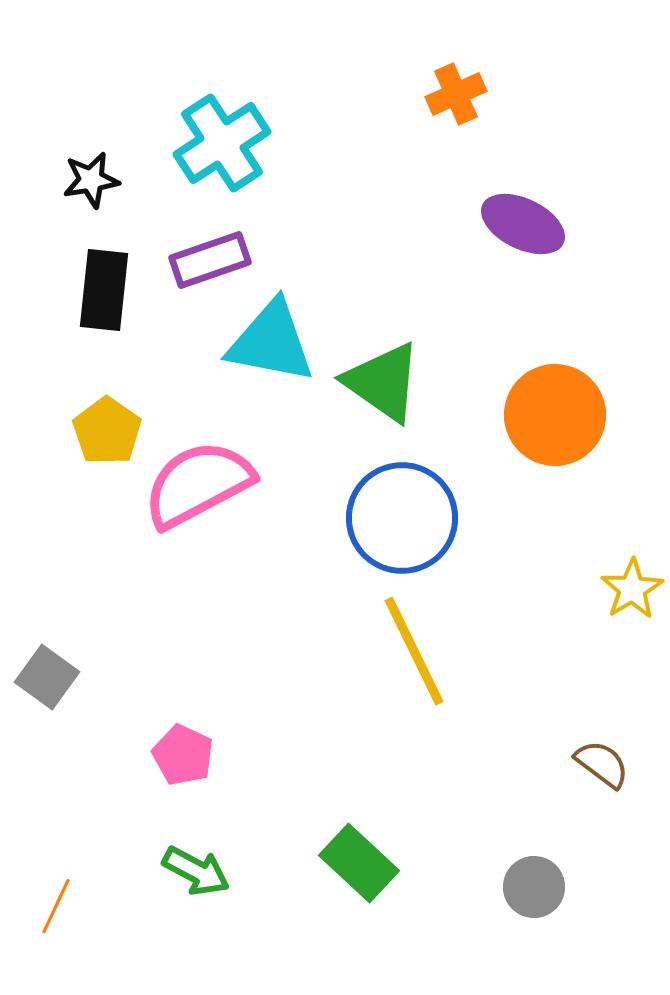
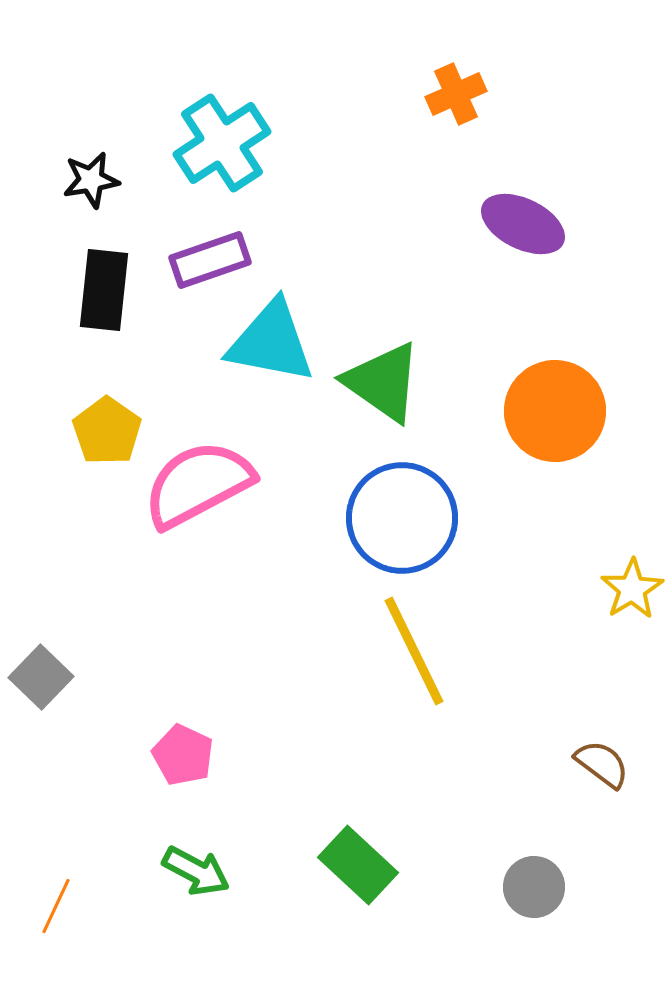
orange circle: moved 4 px up
gray square: moved 6 px left; rotated 8 degrees clockwise
green rectangle: moved 1 px left, 2 px down
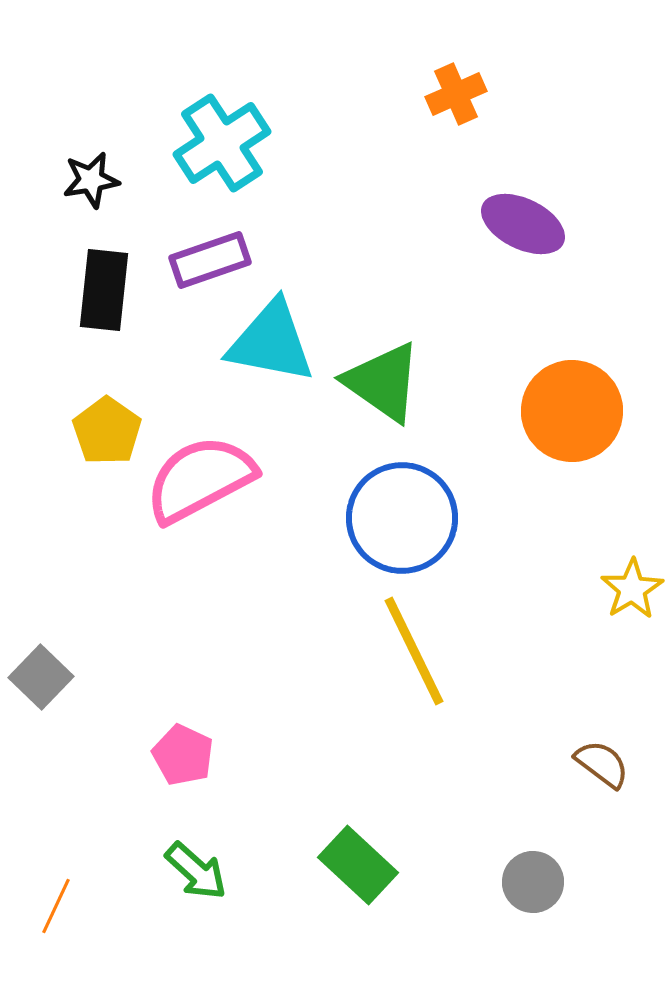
orange circle: moved 17 px right
pink semicircle: moved 2 px right, 5 px up
green arrow: rotated 14 degrees clockwise
gray circle: moved 1 px left, 5 px up
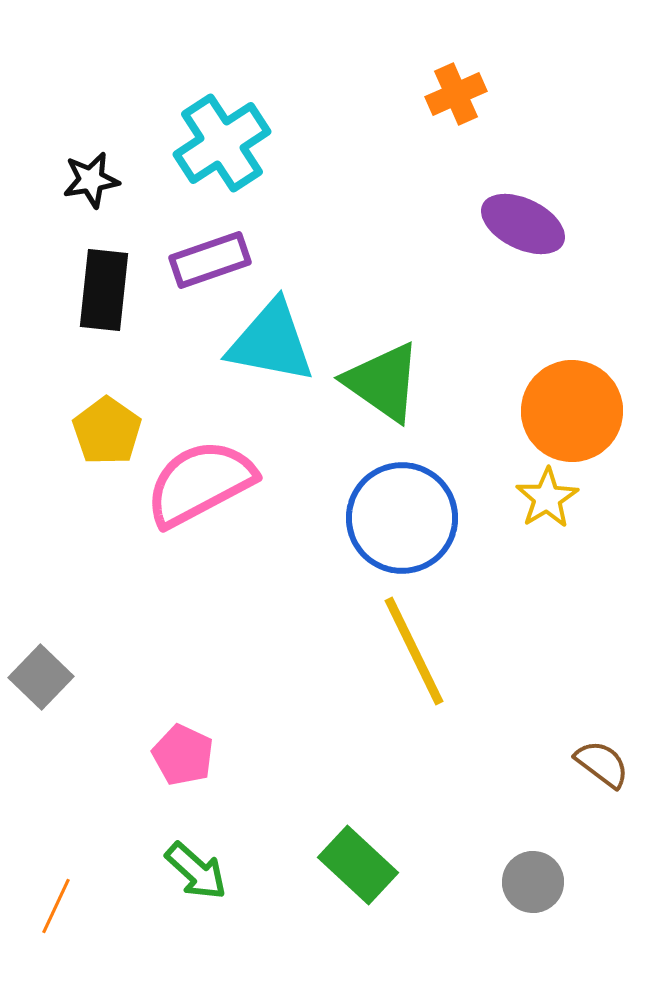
pink semicircle: moved 4 px down
yellow star: moved 85 px left, 91 px up
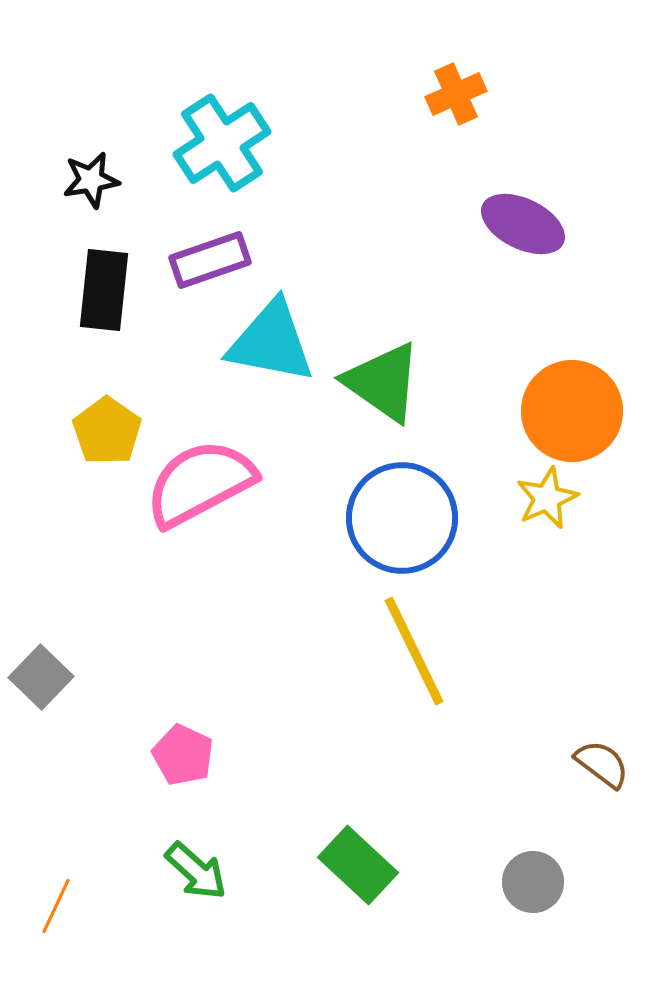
yellow star: rotated 8 degrees clockwise
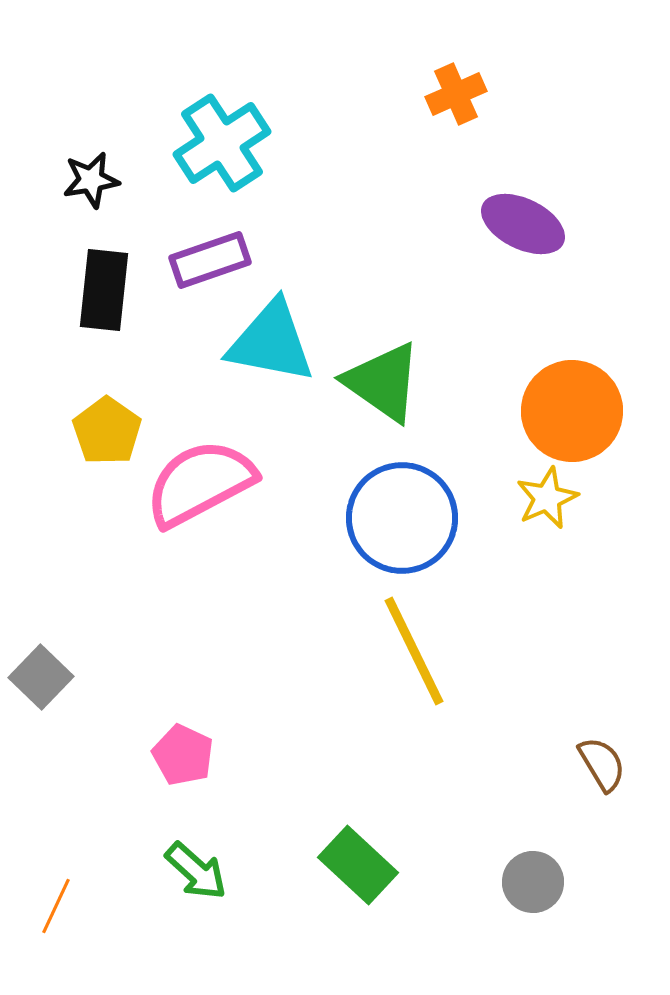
brown semicircle: rotated 22 degrees clockwise
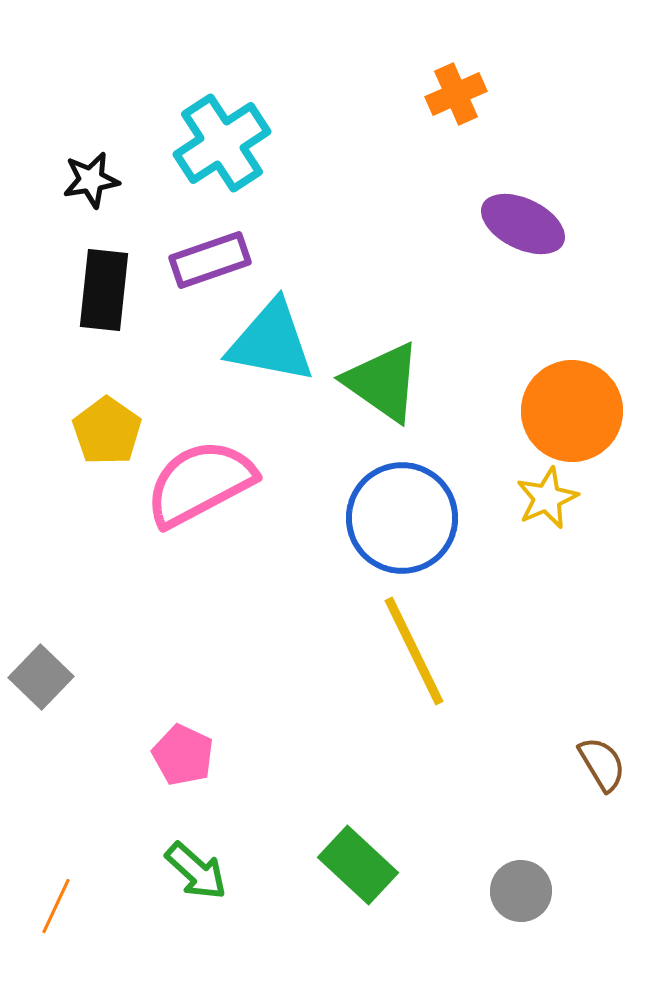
gray circle: moved 12 px left, 9 px down
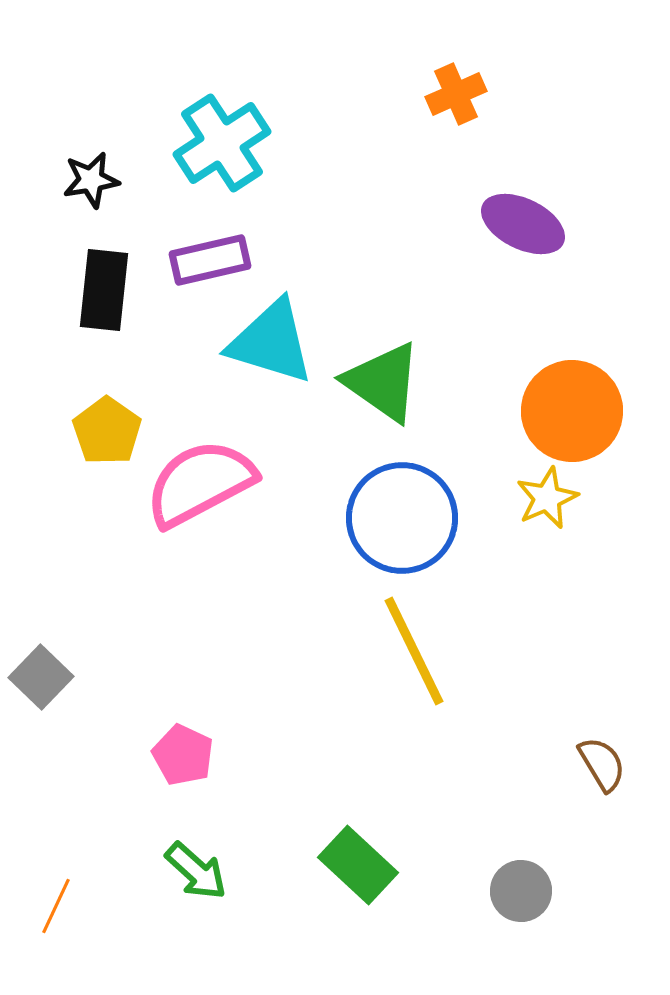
purple rectangle: rotated 6 degrees clockwise
cyan triangle: rotated 6 degrees clockwise
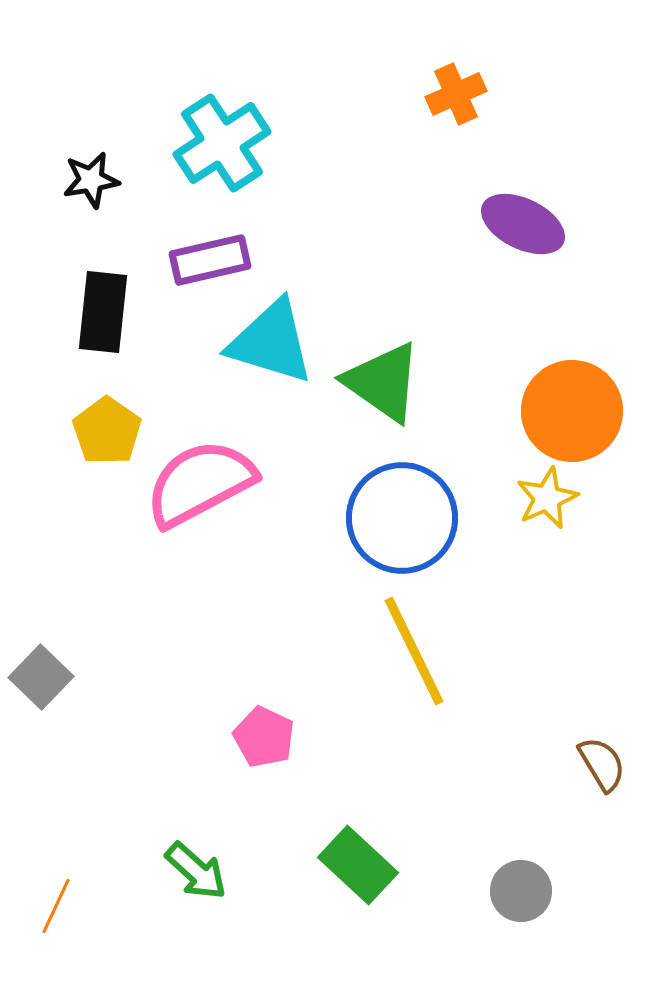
black rectangle: moved 1 px left, 22 px down
pink pentagon: moved 81 px right, 18 px up
